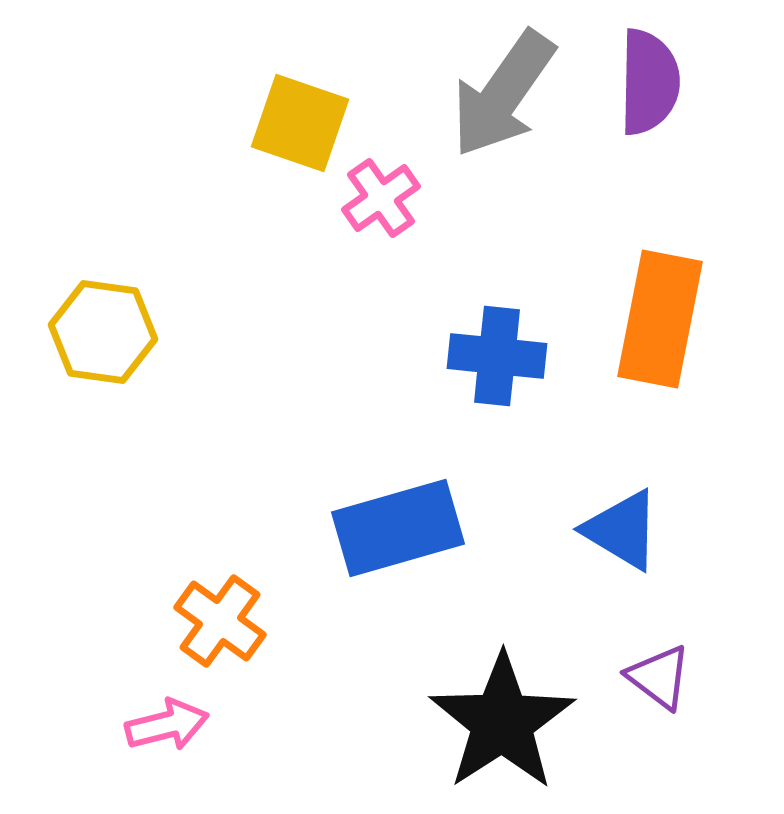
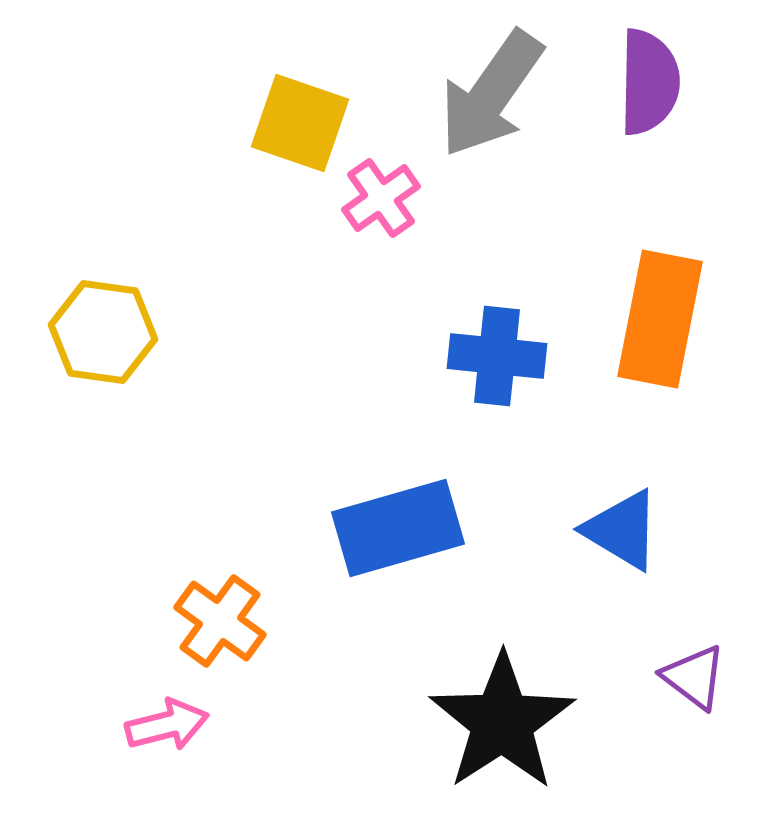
gray arrow: moved 12 px left
purple triangle: moved 35 px right
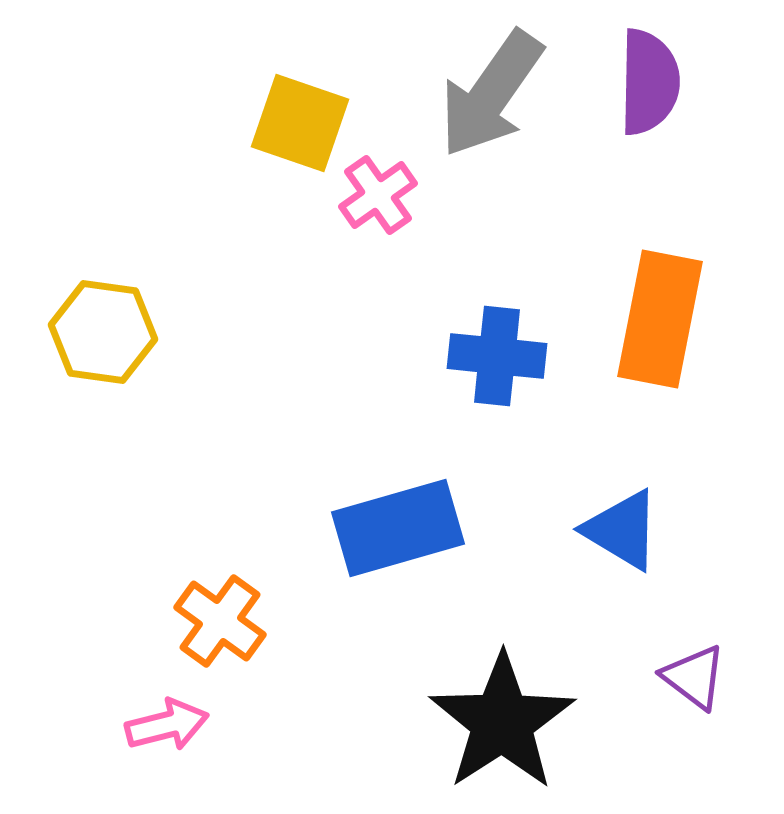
pink cross: moved 3 px left, 3 px up
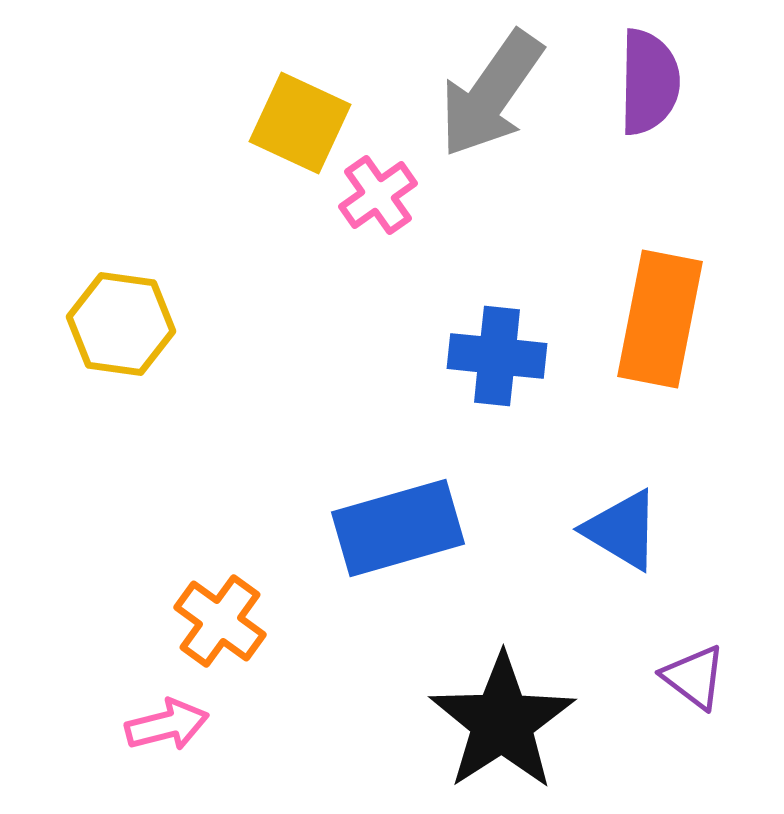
yellow square: rotated 6 degrees clockwise
yellow hexagon: moved 18 px right, 8 px up
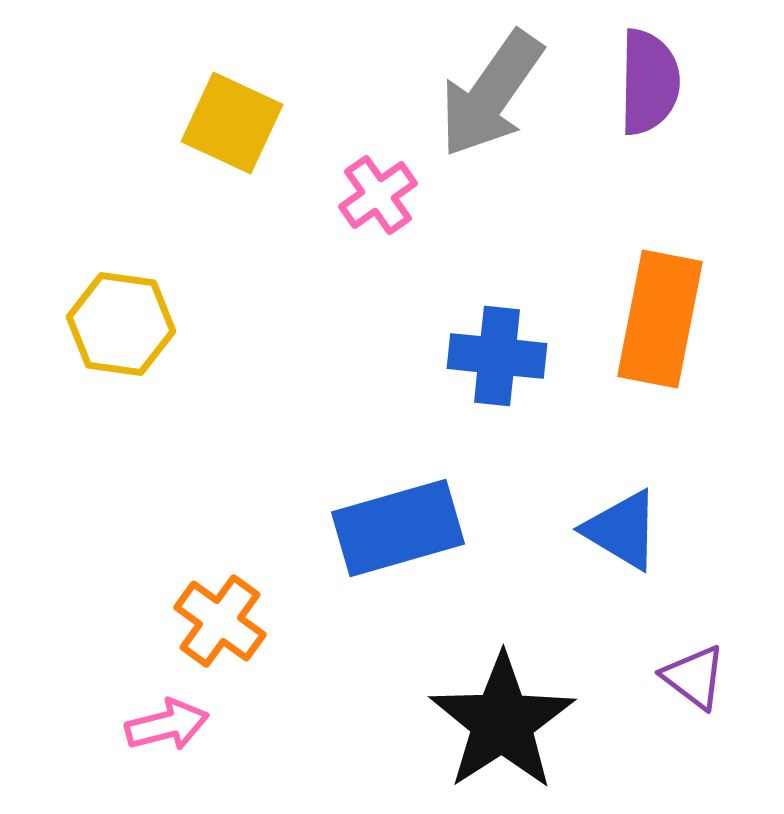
yellow square: moved 68 px left
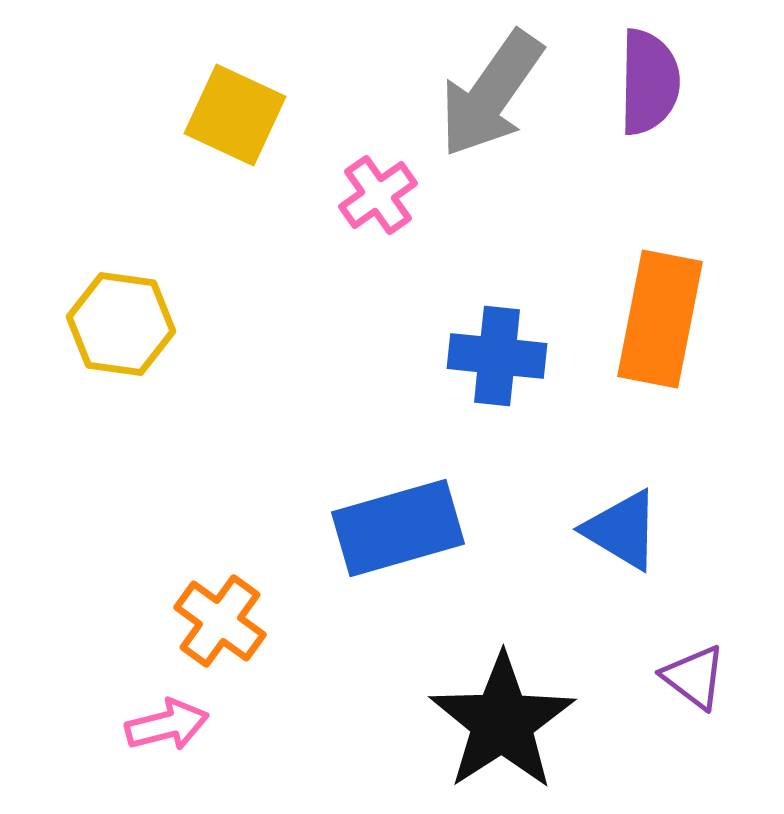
yellow square: moved 3 px right, 8 px up
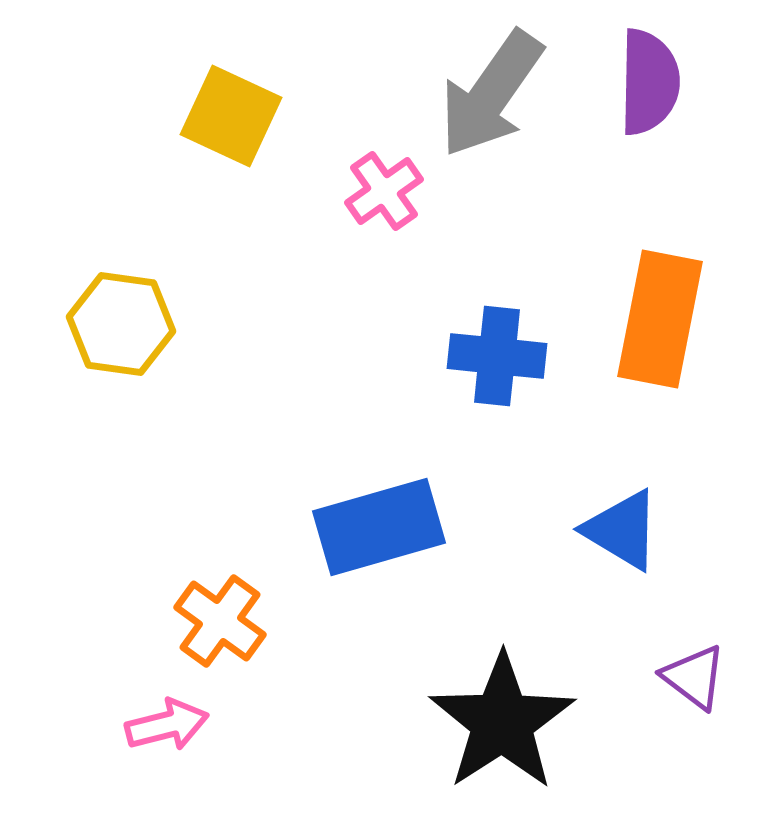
yellow square: moved 4 px left, 1 px down
pink cross: moved 6 px right, 4 px up
blue rectangle: moved 19 px left, 1 px up
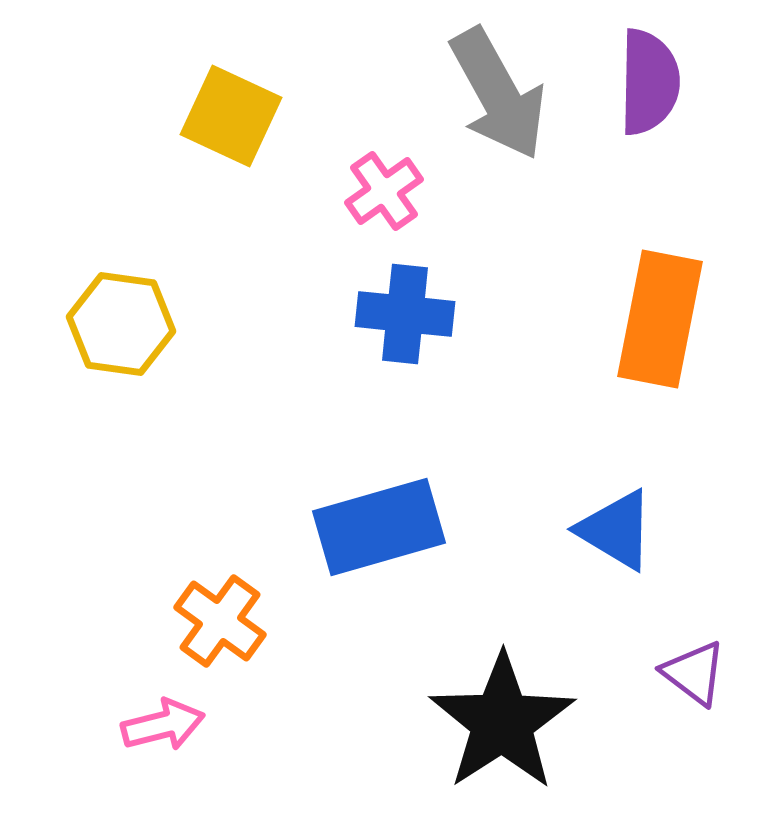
gray arrow: moved 7 px right; rotated 64 degrees counterclockwise
blue cross: moved 92 px left, 42 px up
blue triangle: moved 6 px left
purple triangle: moved 4 px up
pink arrow: moved 4 px left
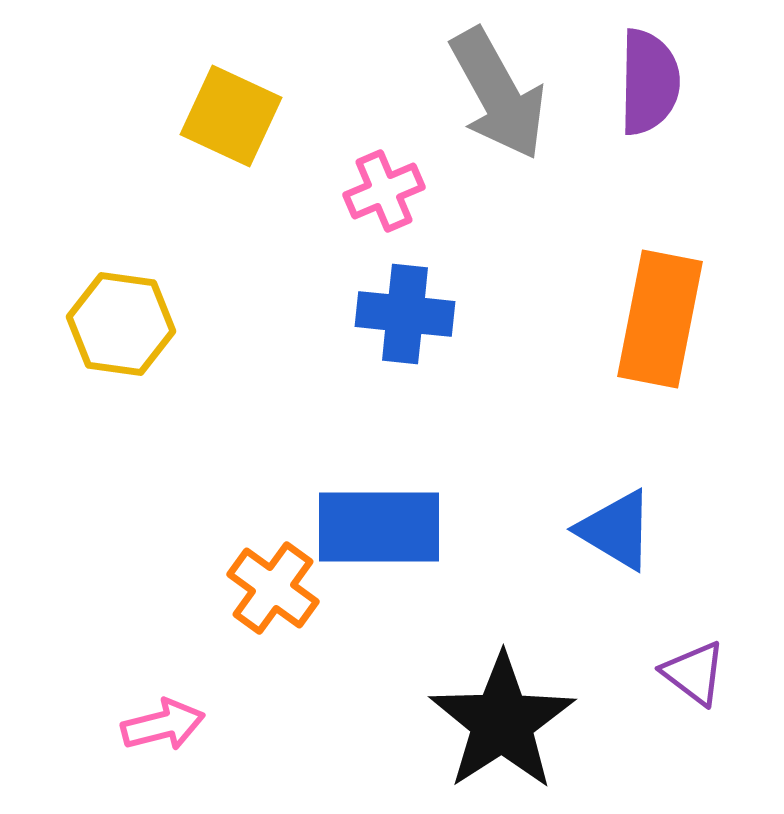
pink cross: rotated 12 degrees clockwise
blue rectangle: rotated 16 degrees clockwise
orange cross: moved 53 px right, 33 px up
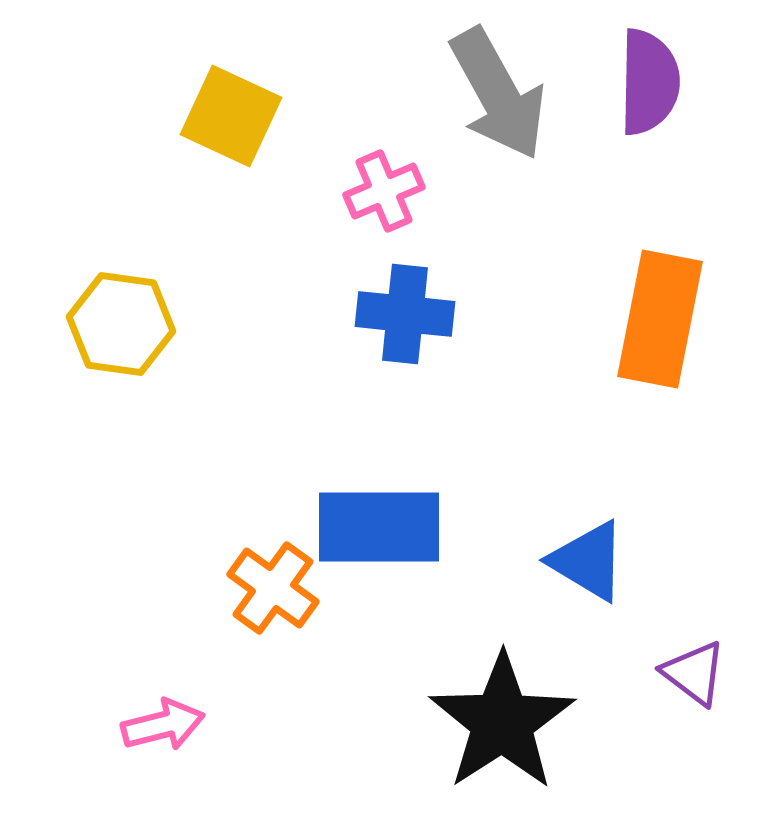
blue triangle: moved 28 px left, 31 px down
